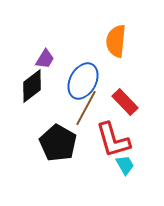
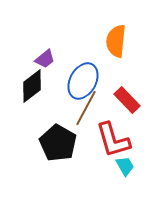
purple trapezoid: rotated 20 degrees clockwise
red rectangle: moved 2 px right, 2 px up
cyan trapezoid: moved 1 px down
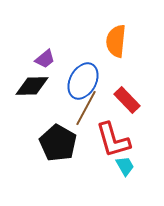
black diamond: rotated 36 degrees clockwise
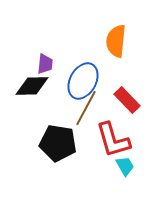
purple trapezoid: moved 5 px down; rotated 45 degrees counterclockwise
black pentagon: rotated 21 degrees counterclockwise
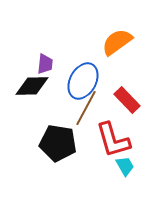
orange semicircle: moved 1 px right, 1 px down; rotated 48 degrees clockwise
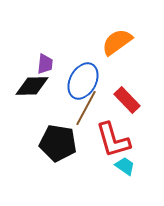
cyan trapezoid: rotated 25 degrees counterclockwise
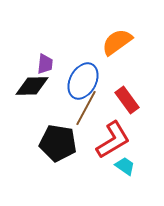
red rectangle: rotated 8 degrees clockwise
red L-shape: rotated 105 degrees counterclockwise
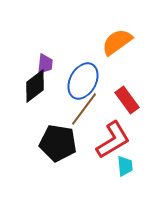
black diamond: moved 3 px right; rotated 36 degrees counterclockwise
brown line: moved 2 px left, 1 px down; rotated 9 degrees clockwise
cyan trapezoid: rotated 50 degrees clockwise
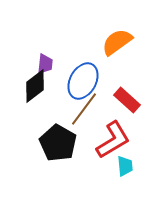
red rectangle: rotated 12 degrees counterclockwise
black pentagon: rotated 21 degrees clockwise
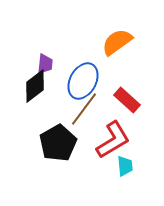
black pentagon: rotated 12 degrees clockwise
